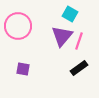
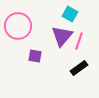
purple square: moved 12 px right, 13 px up
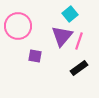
cyan square: rotated 21 degrees clockwise
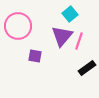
black rectangle: moved 8 px right
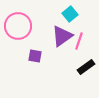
purple triangle: rotated 15 degrees clockwise
black rectangle: moved 1 px left, 1 px up
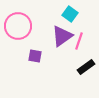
cyan square: rotated 14 degrees counterclockwise
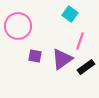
purple triangle: moved 23 px down
pink line: moved 1 px right
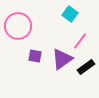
pink line: rotated 18 degrees clockwise
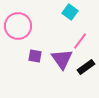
cyan square: moved 2 px up
purple triangle: rotated 30 degrees counterclockwise
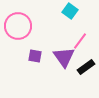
cyan square: moved 1 px up
purple triangle: moved 2 px right, 2 px up
